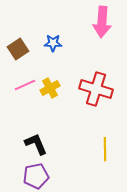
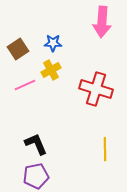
yellow cross: moved 1 px right, 18 px up
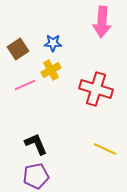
yellow line: rotated 65 degrees counterclockwise
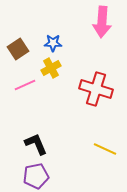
yellow cross: moved 2 px up
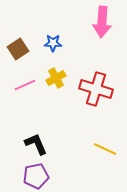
yellow cross: moved 5 px right, 10 px down
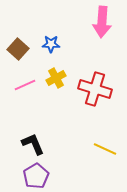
blue star: moved 2 px left, 1 px down
brown square: rotated 15 degrees counterclockwise
red cross: moved 1 px left
black L-shape: moved 3 px left
purple pentagon: rotated 20 degrees counterclockwise
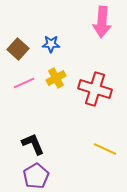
pink line: moved 1 px left, 2 px up
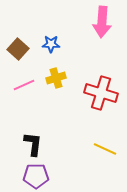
yellow cross: rotated 12 degrees clockwise
pink line: moved 2 px down
red cross: moved 6 px right, 4 px down
black L-shape: rotated 30 degrees clockwise
purple pentagon: rotated 30 degrees clockwise
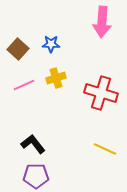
black L-shape: rotated 45 degrees counterclockwise
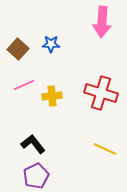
yellow cross: moved 4 px left, 18 px down; rotated 12 degrees clockwise
purple pentagon: rotated 25 degrees counterclockwise
